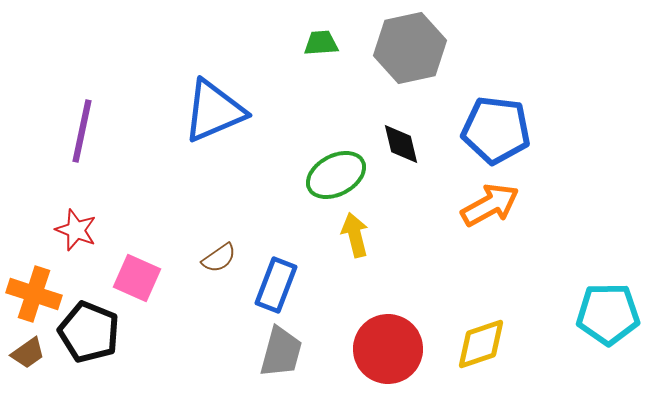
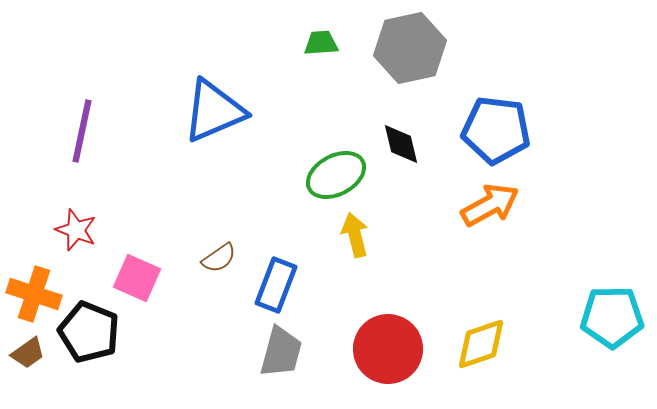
cyan pentagon: moved 4 px right, 3 px down
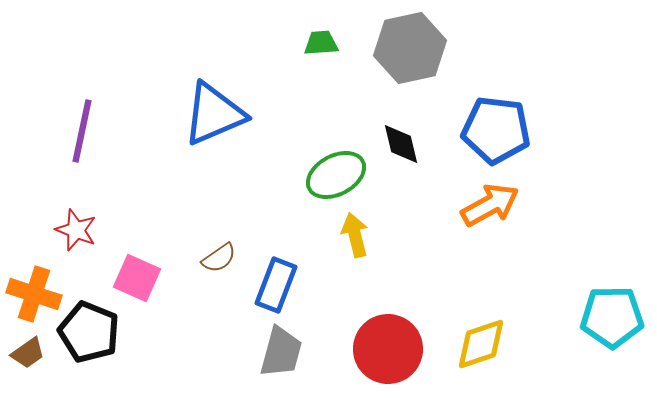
blue triangle: moved 3 px down
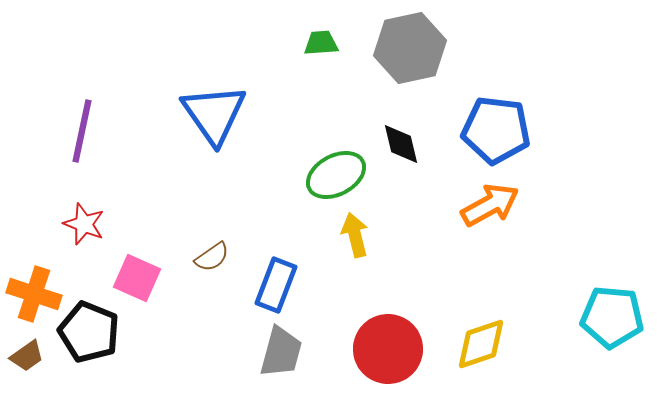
blue triangle: rotated 42 degrees counterclockwise
red star: moved 8 px right, 6 px up
brown semicircle: moved 7 px left, 1 px up
cyan pentagon: rotated 6 degrees clockwise
brown trapezoid: moved 1 px left, 3 px down
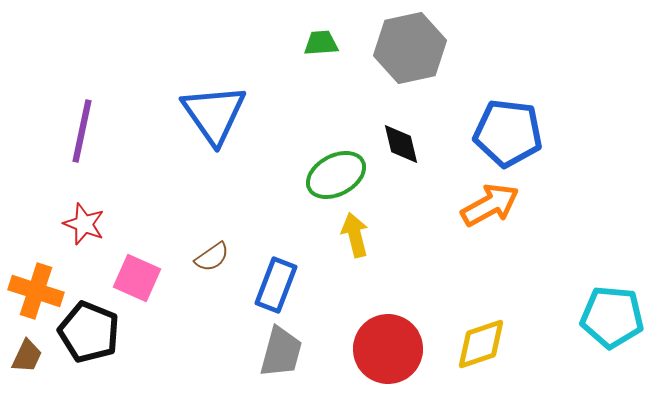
blue pentagon: moved 12 px right, 3 px down
orange cross: moved 2 px right, 3 px up
brown trapezoid: rotated 30 degrees counterclockwise
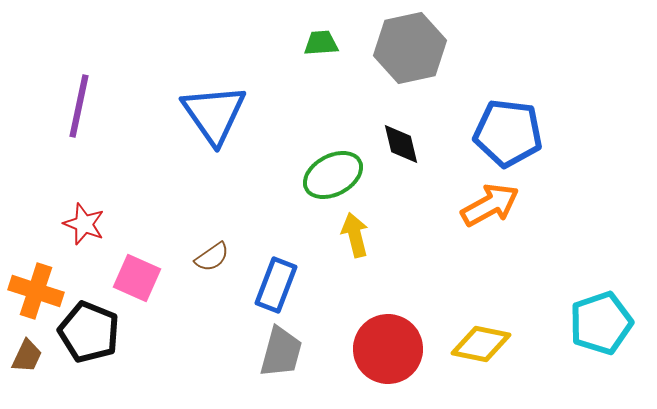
purple line: moved 3 px left, 25 px up
green ellipse: moved 3 px left
cyan pentagon: moved 11 px left, 6 px down; rotated 24 degrees counterclockwise
yellow diamond: rotated 30 degrees clockwise
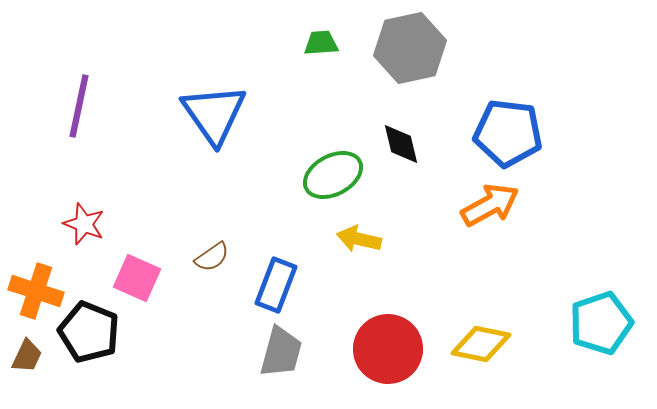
yellow arrow: moved 4 px right, 4 px down; rotated 63 degrees counterclockwise
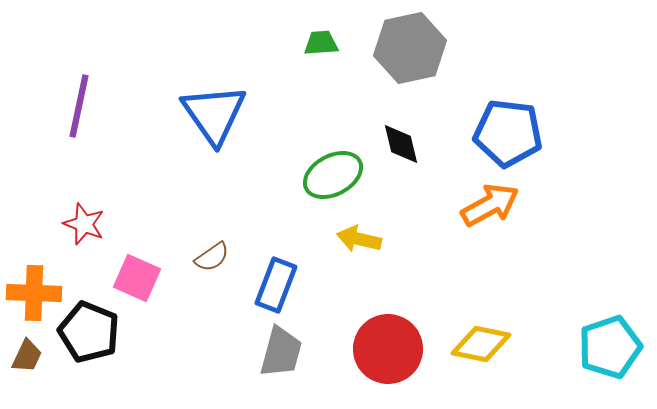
orange cross: moved 2 px left, 2 px down; rotated 16 degrees counterclockwise
cyan pentagon: moved 9 px right, 24 px down
